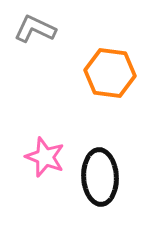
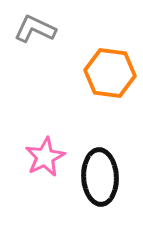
pink star: rotated 24 degrees clockwise
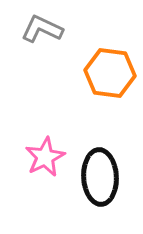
gray L-shape: moved 7 px right
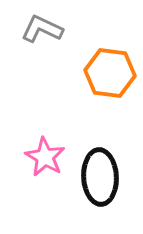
pink star: rotated 15 degrees counterclockwise
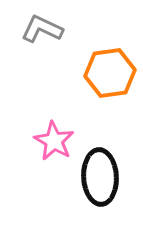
orange hexagon: rotated 15 degrees counterclockwise
pink star: moved 9 px right, 16 px up
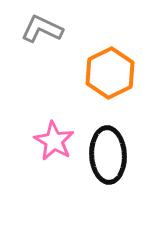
orange hexagon: rotated 18 degrees counterclockwise
black ellipse: moved 8 px right, 22 px up
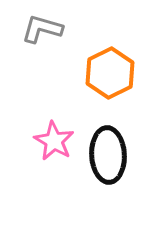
gray L-shape: rotated 9 degrees counterclockwise
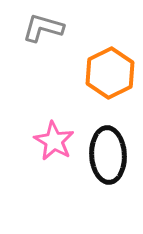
gray L-shape: moved 1 px right, 1 px up
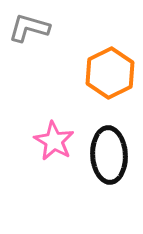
gray L-shape: moved 14 px left
black ellipse: moved 1 px right
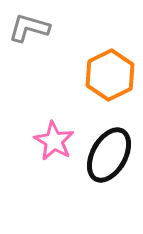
orange hexagon: moved 2 px down
black ellipse: rotated 32 degrees clockwise
